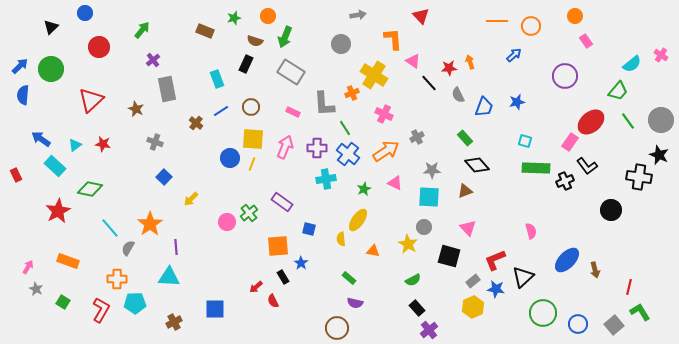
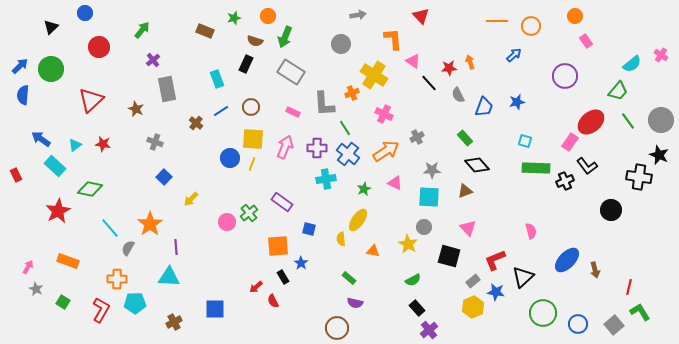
blue star at (496, 289): moved 3 px down
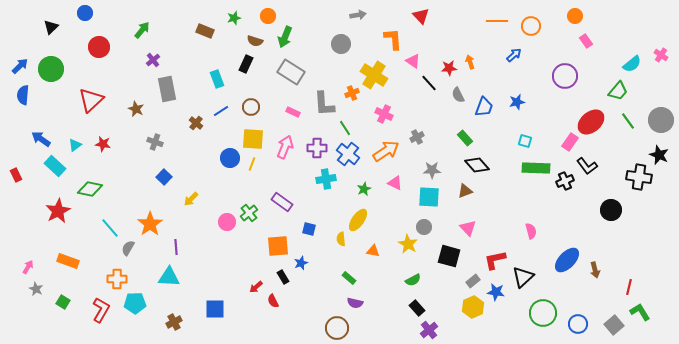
red L-shape at (495, 260): rotated 10 degrees clockwise
blue star at (301, 263): rotated 16 degrees clockwise
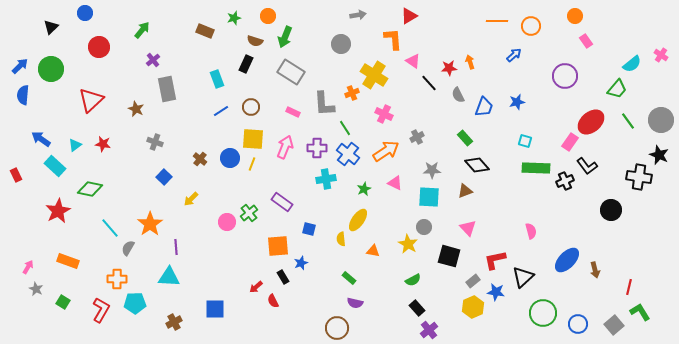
red triangle at (421, 16): moved 12 px left; rotated 42 degrees clockwise
green trapezoid at (618, 91): moved 1 px left, 2 px up
brown cross at (196, 123): moved 4 px right, 36 px down
